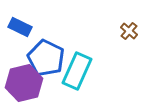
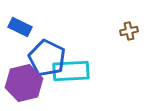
brown cross: rotated 36 degrees clockwise
blue pentagon: moved 1 px right
cyan rectangle: moved 6 px left; rotated 63 degrees clockwise
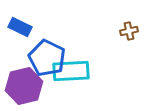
purple hexagon: moved 3 px down
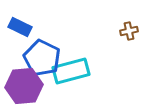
blue pentagon: moved 5 px left
cyan rectangle: rotated 12 degrees counterclockwise
purple hexagon: rotated 9 degrees clockwise
